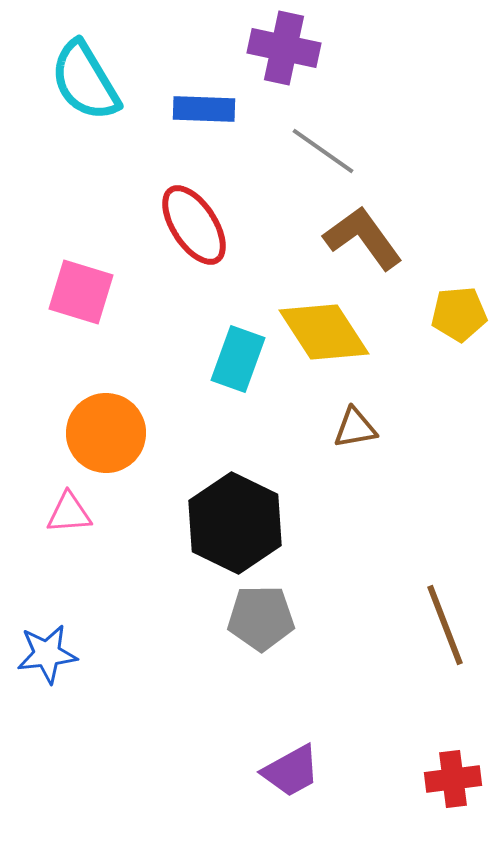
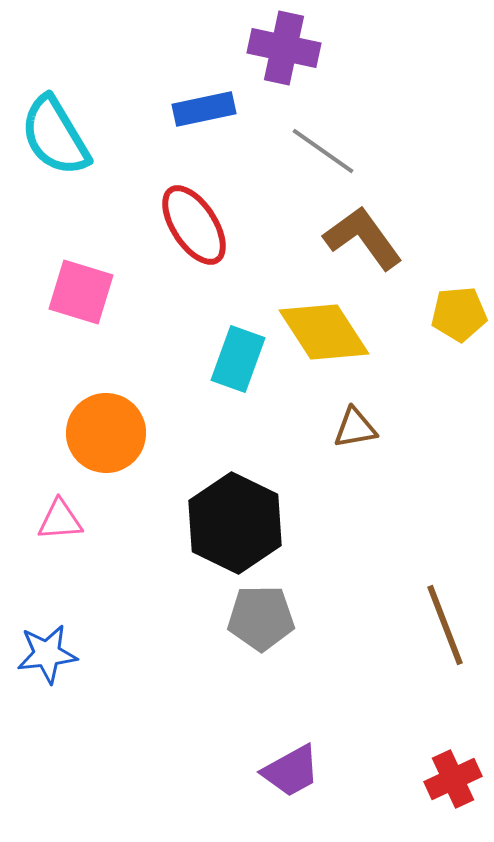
cyan semicircle: moved 30 px left, 55 px down
blue rectangle: rotated 14 degrees counterclockwise
pink triangle: moved 9 px left, 7 px down
red cross: rotated 18 degrees counterclockwise
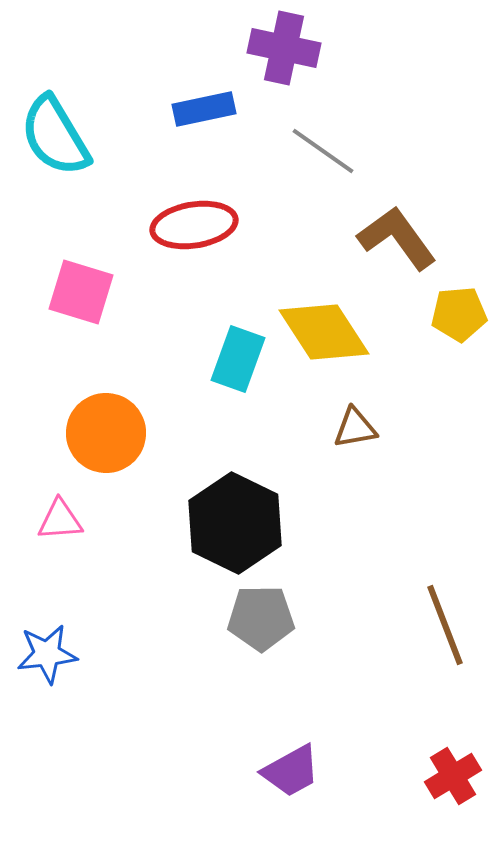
red ellipse: rotated 66 degrees counterclockwise
brown L-shape: moved 34 px right
red cross: moved 3 px up; rotated 6 degrees counterclockwise
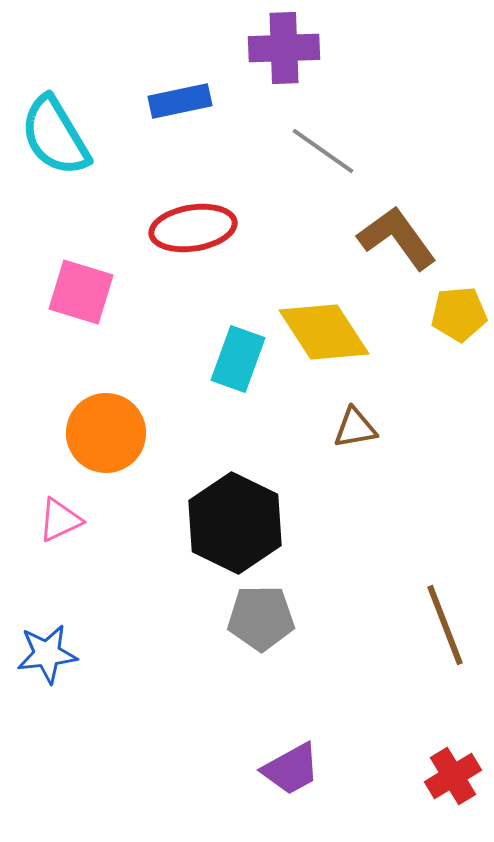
purple cross: rotated 14 degrees counterclockwise
blue rectangle: moved 24 px left, 8 px up
red ellipse: moved 1 px left, 3 px down
pink triangle: rotated 21 degrees counterclockwise
purple trapezoid: moved 2 px up
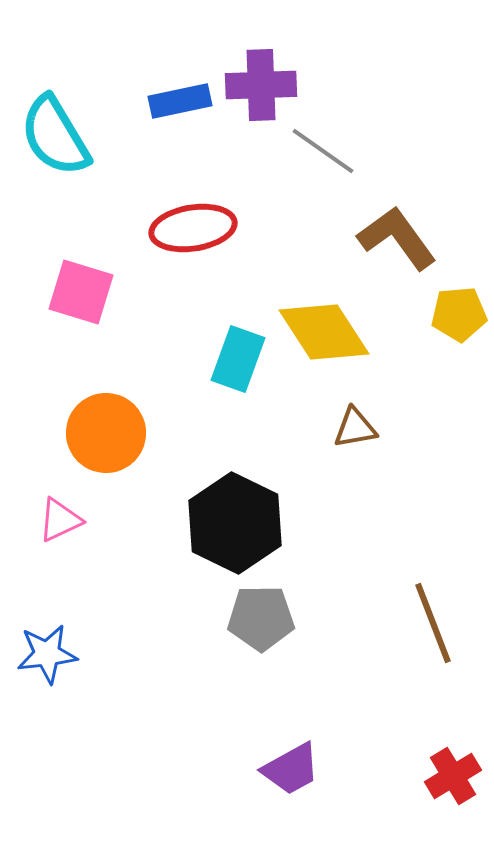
purple cross: moved 23 px left, 37 px down
brown line: moved 12 px left, 2 px up
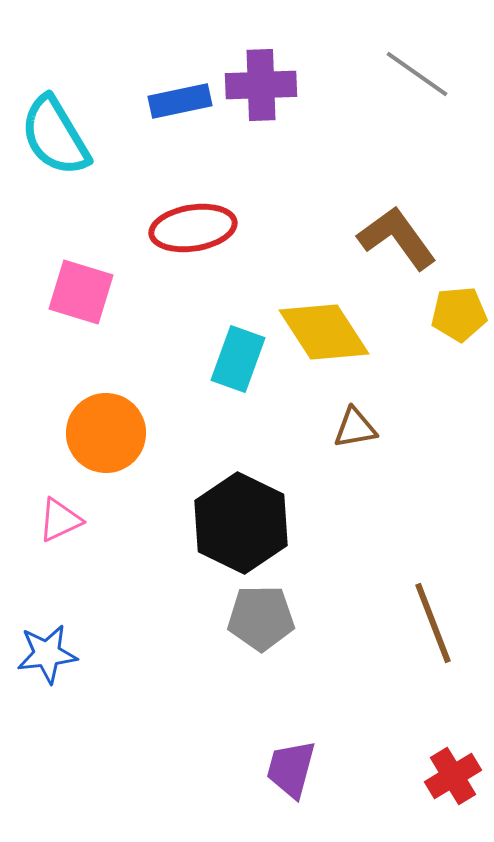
gray line: moved 94 px right, 77 px up
black hexagon: moved 6 px right
purple trapezoid: rotated 134 degrees clockwise
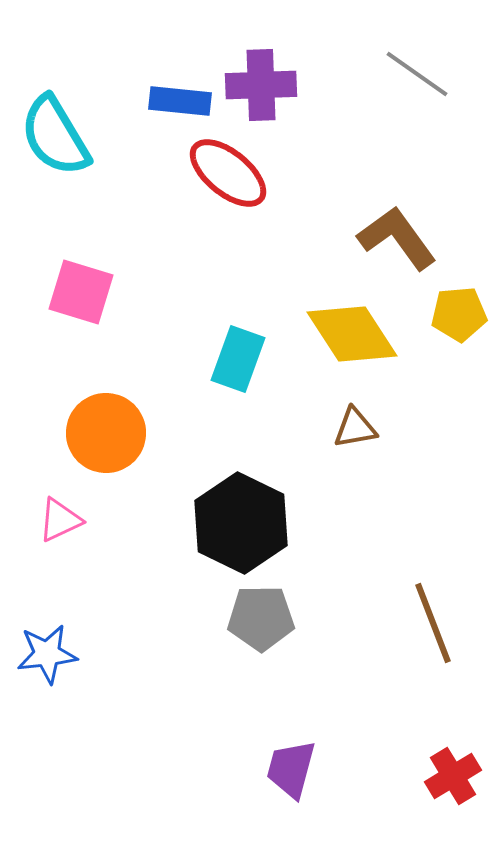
blue rectangle: rotated 18 degrees clockwise
red ellipse: moved 35 px right, 55 px up; rotated 48 degrees clockwise
yellow diamond: moved 28 px right, 2 px down
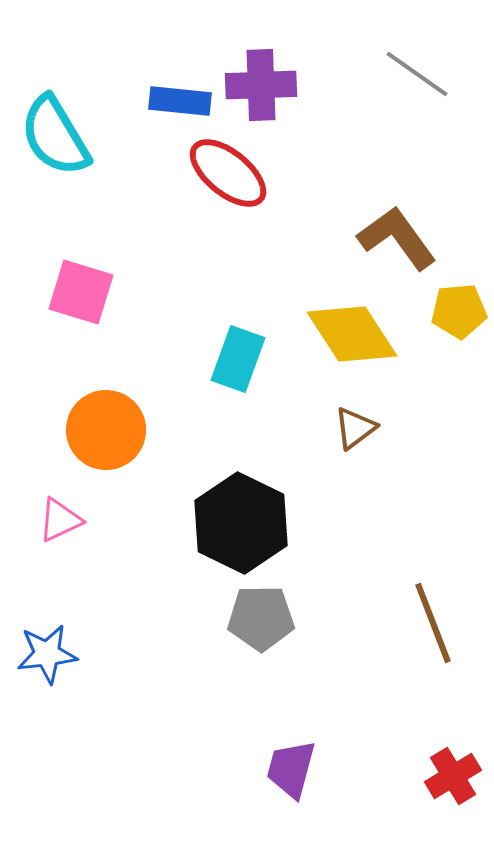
yellow pentagon: moved 3 px up
brown triangle: rotated 27 degrees counterclockwise
orange circle: moved 3 px up
